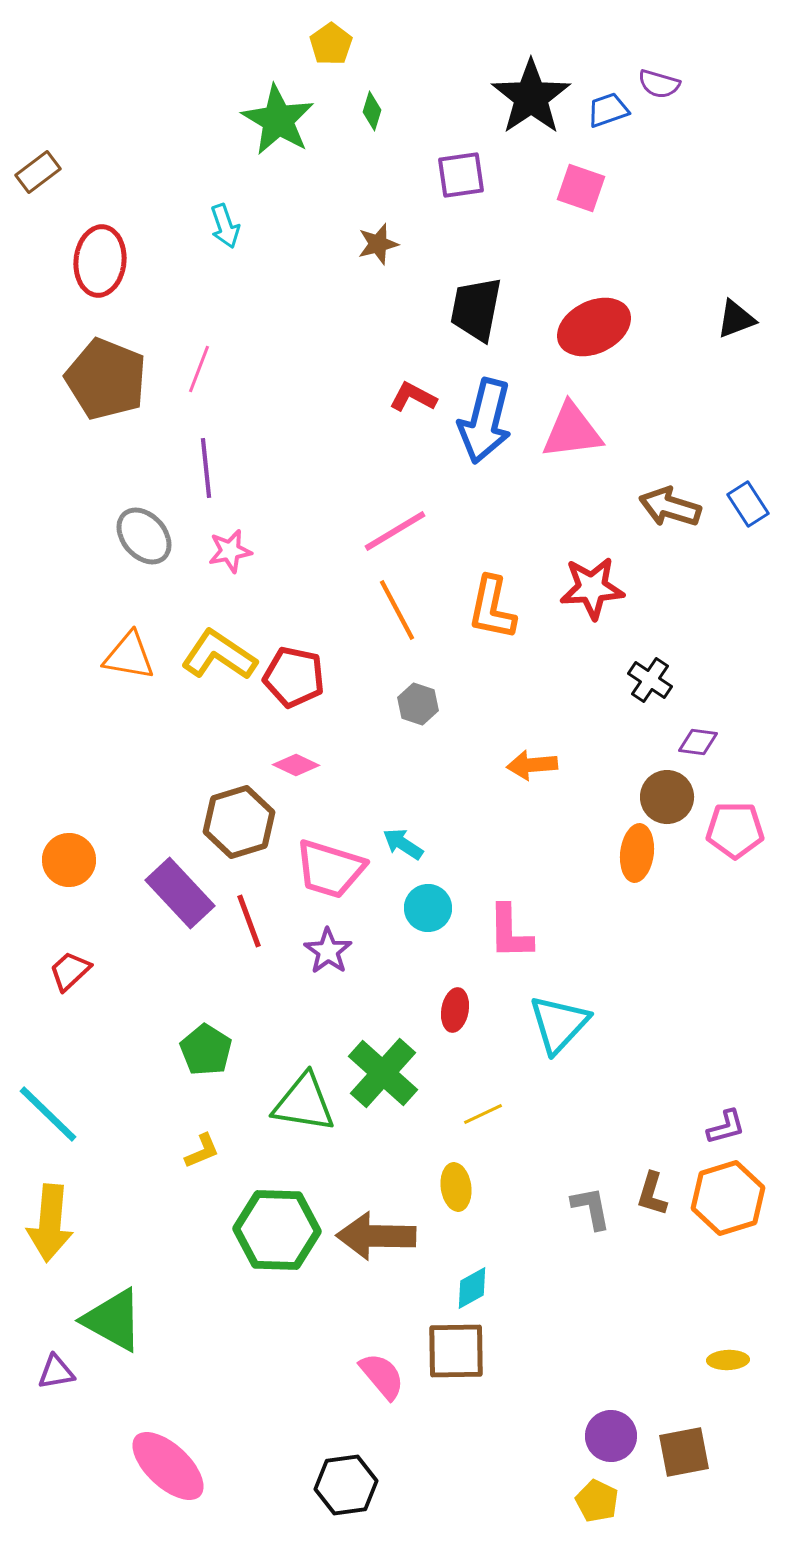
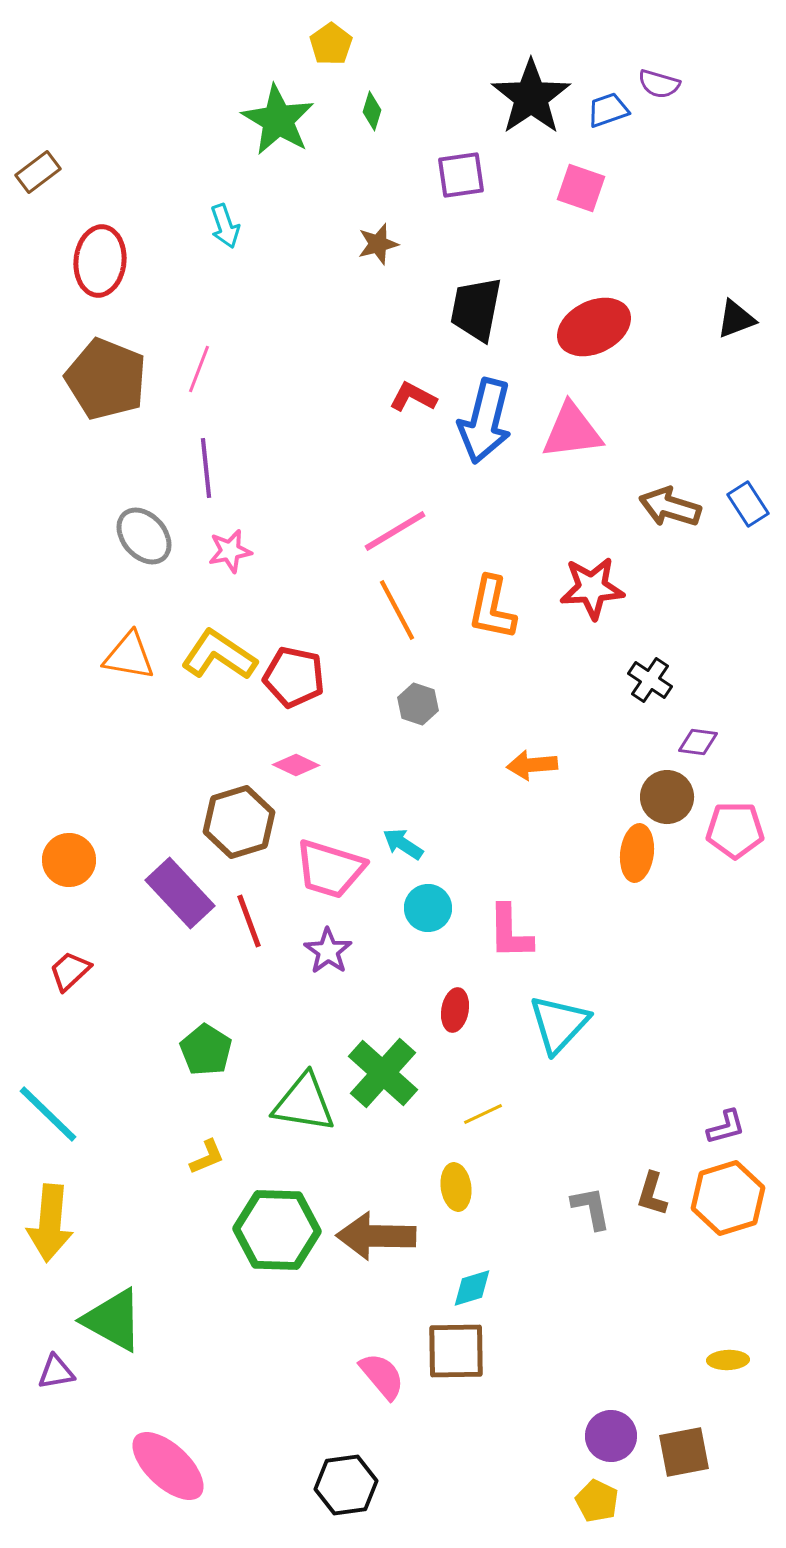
yellow L-shape at (202, 1151): moved 5 px right, 6 px down
cyan diamond at (472, 1288): rotated 12 degrees clockwise
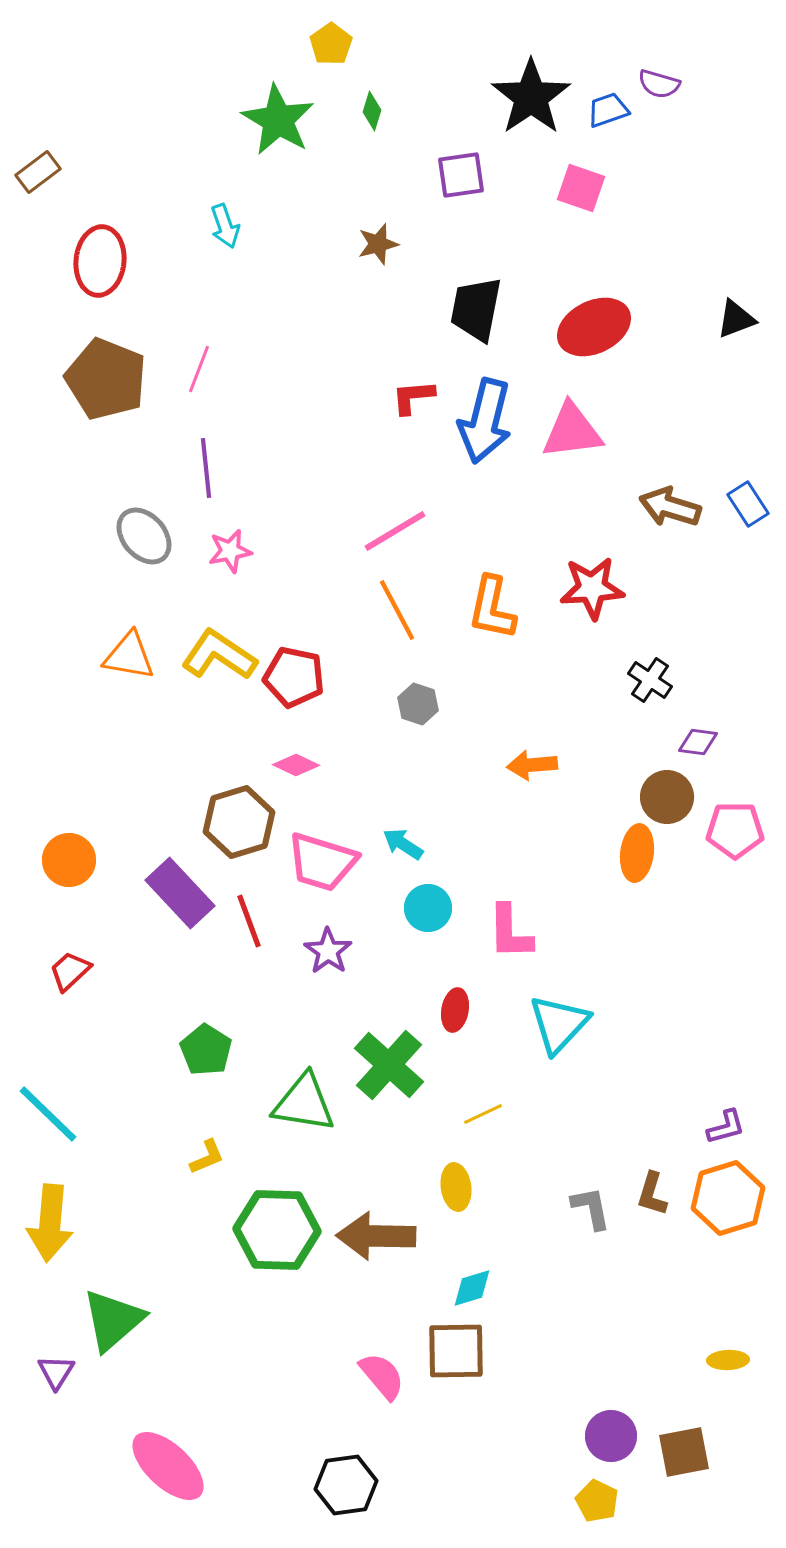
red L-shape at (413, 397): rotated 33 degrees counterclockwise
pink trapezoid at (330, 869): moved 8 px left, 7 px up
green cross at (383, 1073): moved 6 px right, 8 px up
green triangle at (113, 1320): rotated 50 degrees clockwise
purple triangle at (56, 1372): rotated 48 degrees counterclockwise
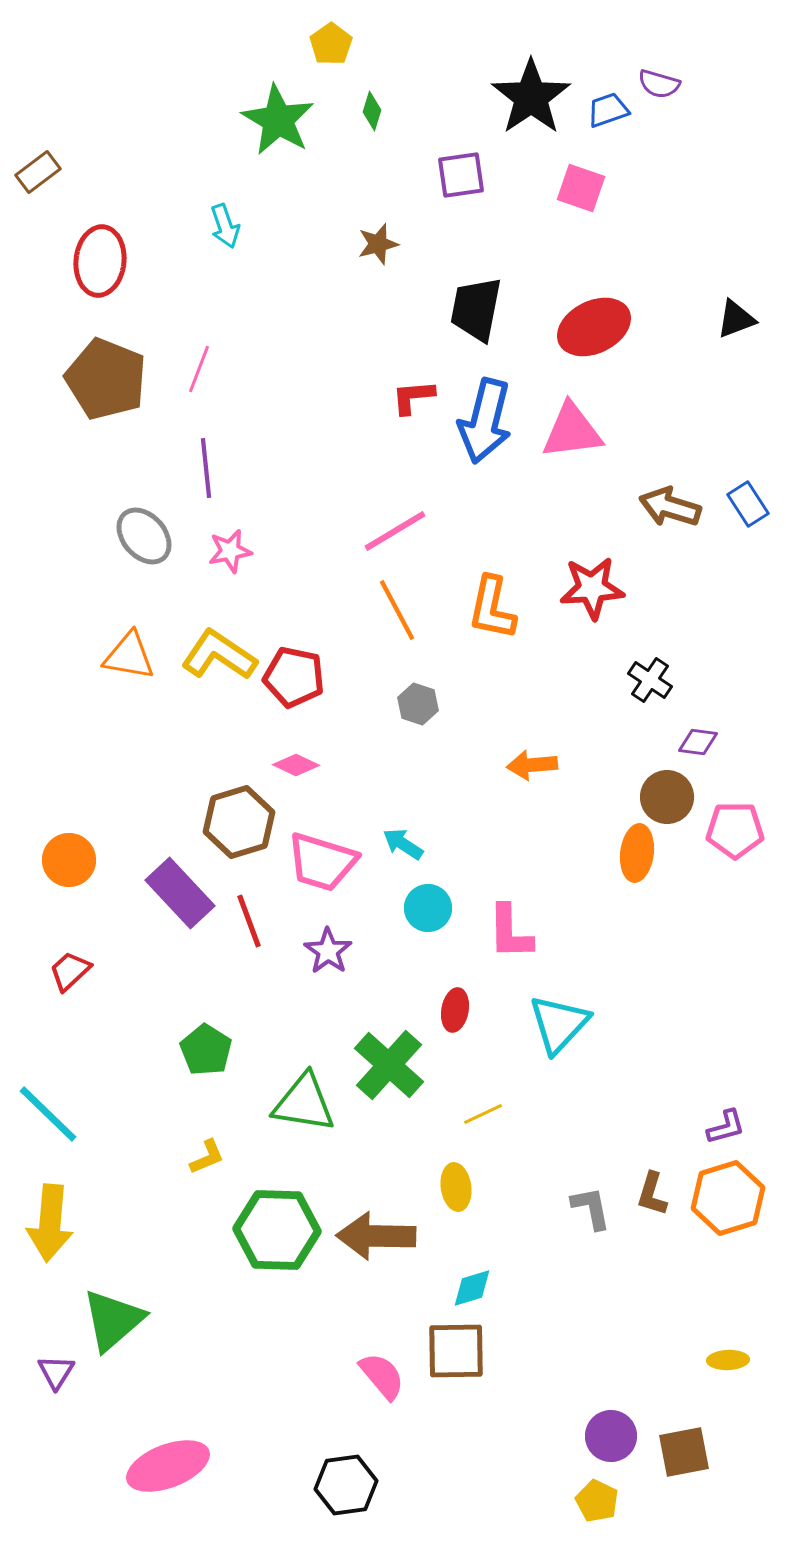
pink ellipse at (168, 1466): rotated 64 degrees counterclockwise
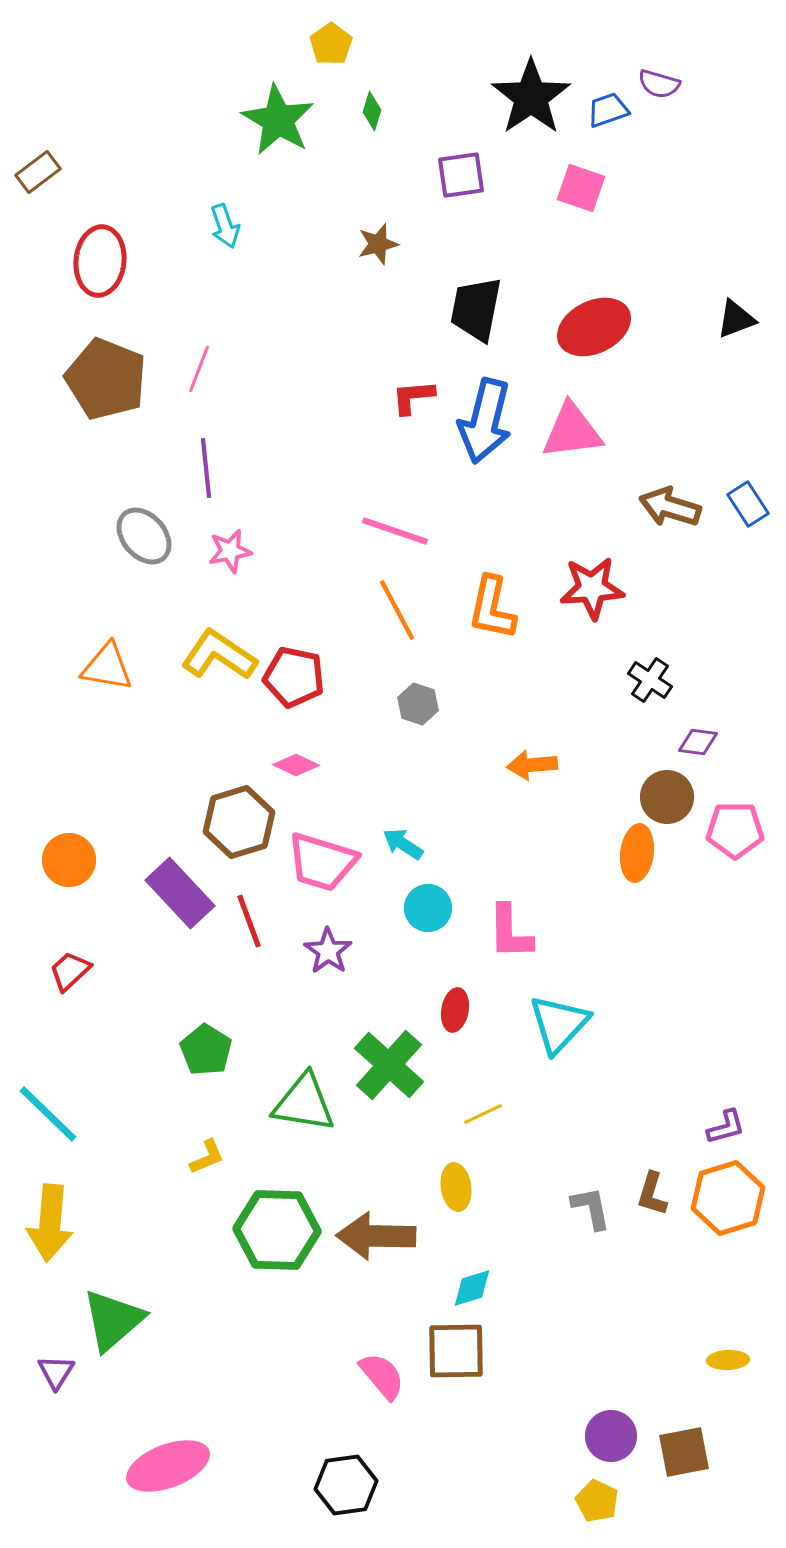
pink line at (395, 531): rotated 50 degrees clockwise
orange triangle at (129, 656): moved 22 px left, 11 px down
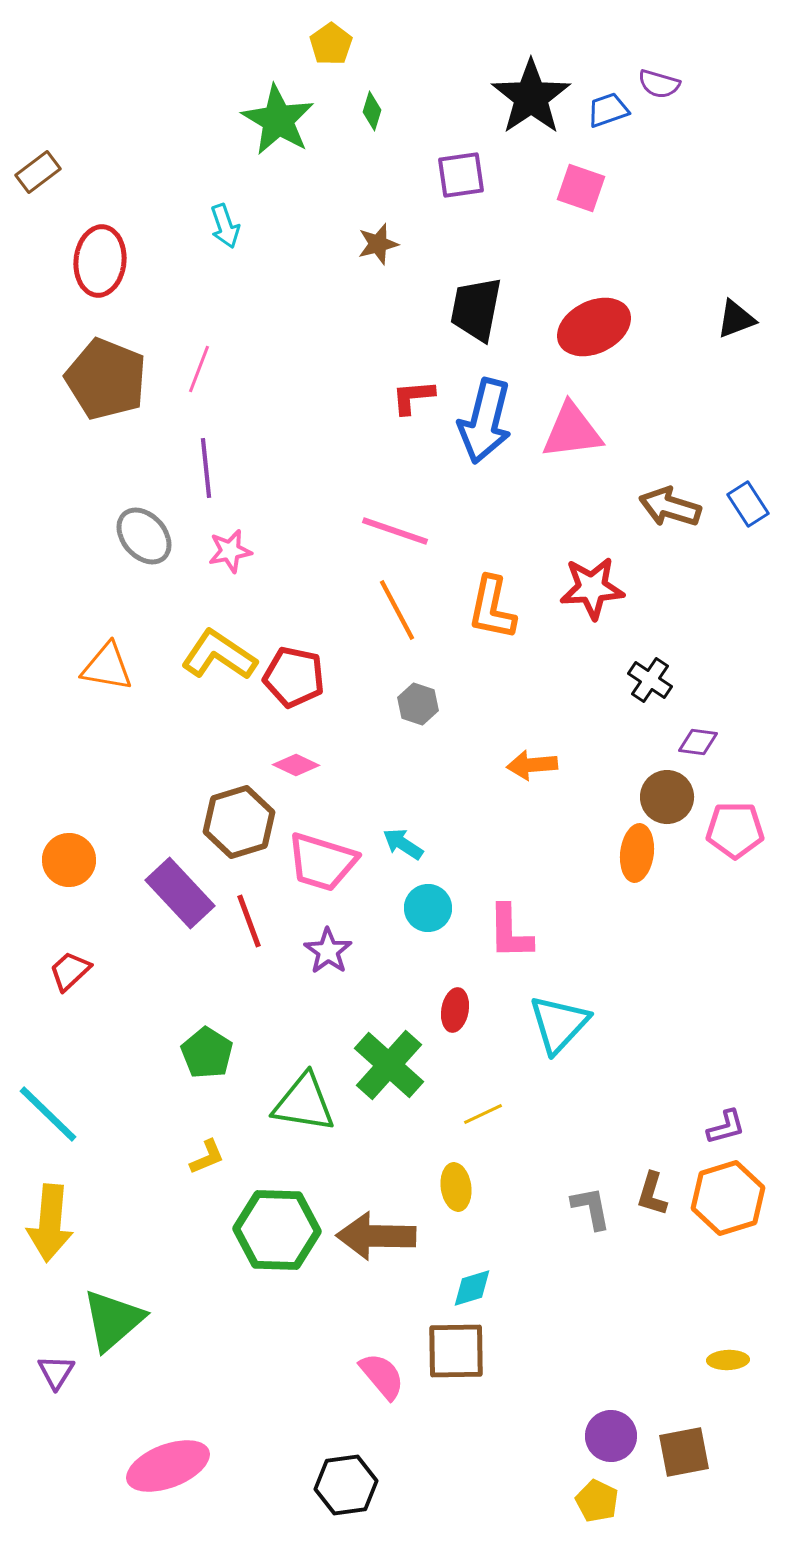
green pentagon at (206, 1050): moved 1 px right, 3 px down
